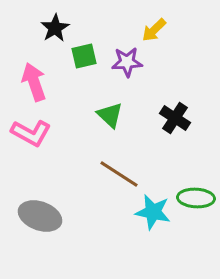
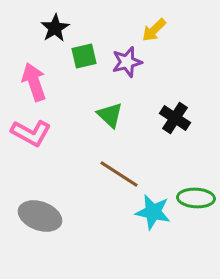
purple star: rotated 12 degrees counterclockwise
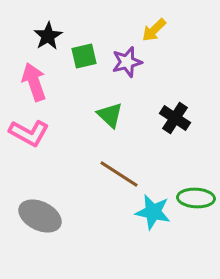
black star: moved 7 px left, 8 px down
pink L-shape: moved 2 px left
gray ellipse: rotated 6 degrees clockwise
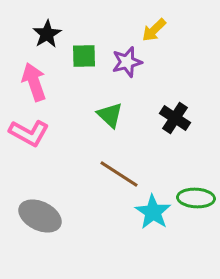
black star: moved 1 px left, 2 px up
green square: rotated 12 degrees clockwise
cyan star: rotated 21 degrees clockwise
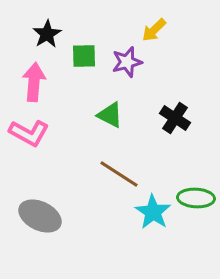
pink arrow: rotated 24 degrees clockwise
green triangle: rotated 16 degrees counterclockwise
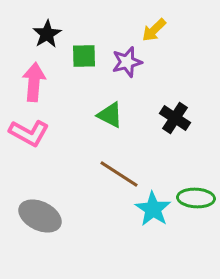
cyan star: moved 3 px up
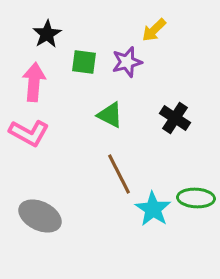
green square: moved 6 px down; rotated 8 degrees clockwise
brown line: rotated 30 degrees clockwise
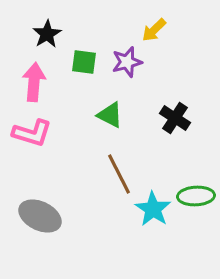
pink L-shape: moved 3 px right; rotated 12 degrees counterclockwise
green ellipse: moved 2 px up; rotated 6 degrees counterclockwise
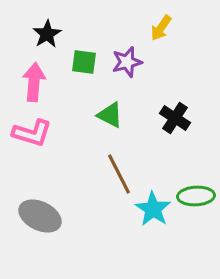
yellow arrow: moved 7 px right, 2 px up; rotated 12 degrees counterclockwise
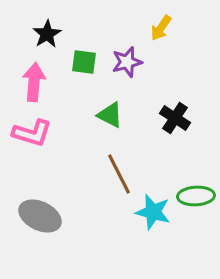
cyan star: moved 3 px down; rotated 18 degrees counterclockwise
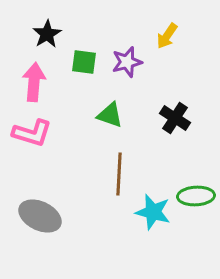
yellow arrow: moved 6 px right, 8 px down
green triangle: rotated 8 degrees counterclockwise
brown line: rotated 30 degrees clockwise
